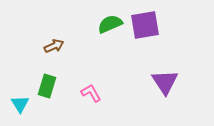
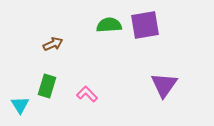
green semicircle: moved 1 px left, 1 px down; rotated 20 degrees clockwise
brown arrow: moved 1 px left, 2 px up
purple triangle: moved 1 px left, 3 px down; rotated 8 degrees clockwise
pink L-shape: moved 4 px left, 1 px down; rotated 15 degrees counterclockwise
cyan triangle: moved 1 px down
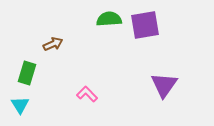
green semicircle: moved 6 px up
green rectangle: moved 20 px left, 13 px up
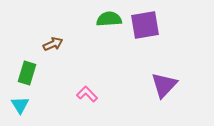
purple triangle: rotated 8 degrees clockwise
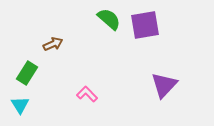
green semicircle: rotated 45 degrees clockwise
green rectangle: rotated 15 degrees clockwise
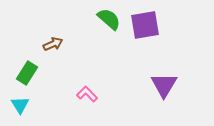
purple triangle: rotated 12 degrees counterclockwise
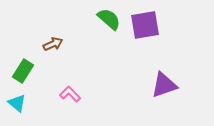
green rectangle: moved 4 px left, 2 px up
purple triangle: rotated 40 degrees clockwise
pink L-shape: moved 17 px left
cyan triangle: moved 3 px left, 2 px up; rotated 18 degrees counterclockwise
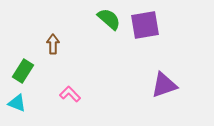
brown arrow: rotated 66 degrees counterclockwise
cyan triangle: rotated 18 degrees counterclockwise
